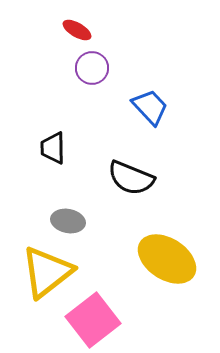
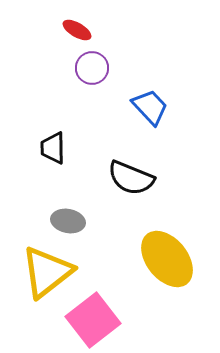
yellow ellipse: rotated 18 degrees clockwise
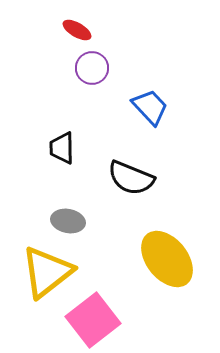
black trapezoid: moved 9 px right
